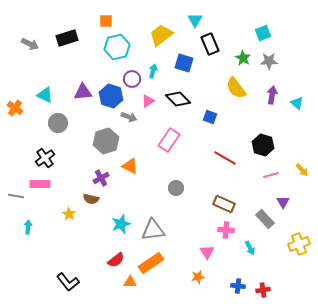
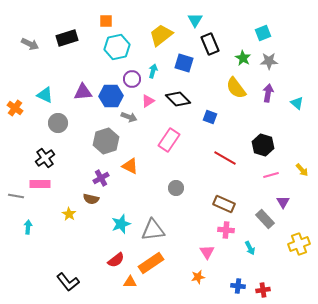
purple arrow at (272, 95): moved 4 px left, 2 px up
blue hexagon at (111, 96): rotated 20 degrees counterclockwise
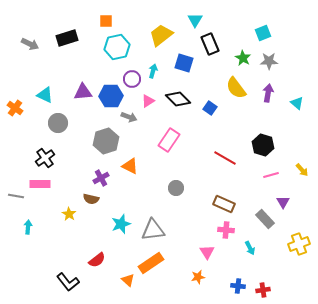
blue square at (210, 117): moved 9 px up; rotated 16 degrees clockwise
red semicircle at (116, 260): moved 19 px left
orange triangle at (130, 282): moved 2 px left, 2 px up; rotated 40 degrees clockwise
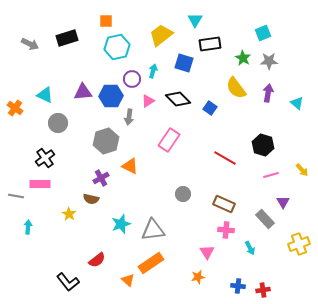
black rectangle at (210, 44): rotated 75 degrees counterclockwise
gray arrow at (129, 117): rotated 77 degrees clockwise
gray circle at (176, 188): moved 7 px right, 6 px down
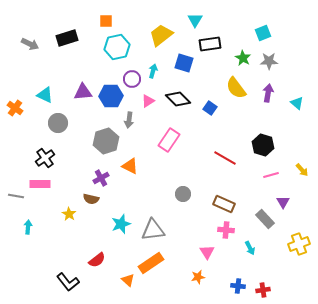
gray arrow at (129, 117): moved 3 px down
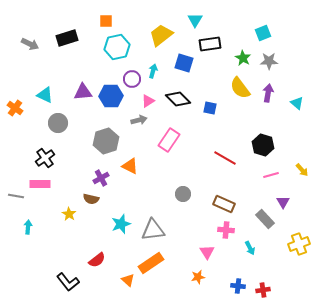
yellow semicircle at (236, 88): moved 4 px right
blue square at (210, 108): rotated 24 degrees counterclockwise
gray arrow at (129, 120): moved 10 px right; rotated 112 degrees counterclockwise
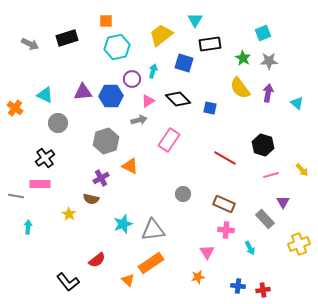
cyan star at (121, 224): moved 2 px right
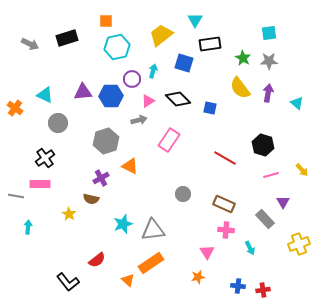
cyan square at (263, 33): moved 6 px right; rotated 14 degrees clockwise
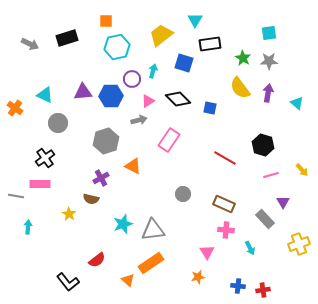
orange triangle at (130, 166): moved 3 px right
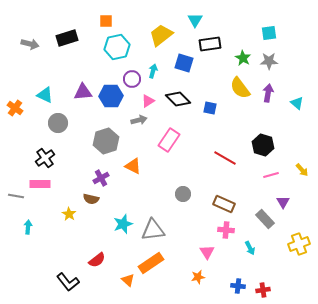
gray arrow at (30, 44): rotated 12 degrees counterclockwise
